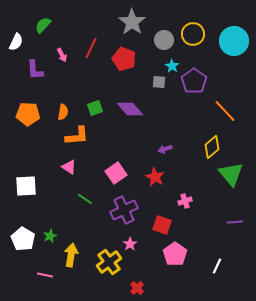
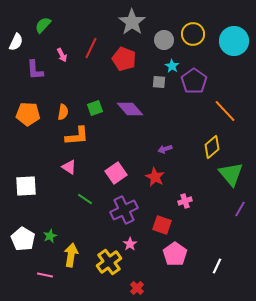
purple line: moved 5 px right, 13 px up; rotated 56 degrees counterclockwise
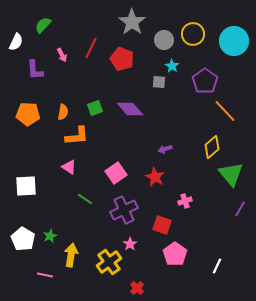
red pentagon: moved 2 px left
purple pentagon: moved 11 px right
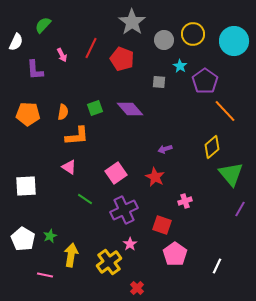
cyan star: moved 8 px right
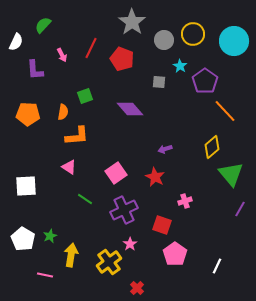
green square: moved 10 px left, 12 px up
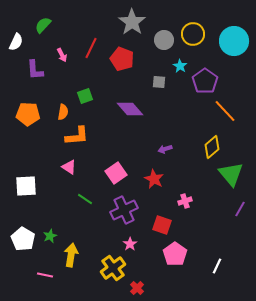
red star: moved 1 px left, 2 px down
yellow cross: moved 4 px right, 6 px down
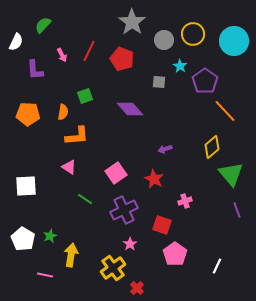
red line: moved 2 px left, 3 px down
purple line: moved 3 px left, 1 px down; rotated 49 degrees counterclockwise
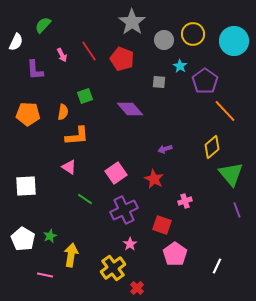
red line: rotated 60 degrees counterclockwise
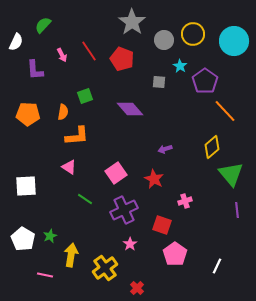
purple line: rotated 14 degrees clockwise
yellow cross: moved 8 px left
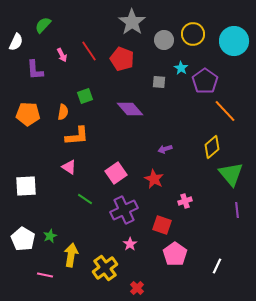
cyan star: moved 1 px right, 2 px down
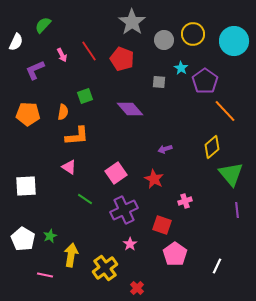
purple L-shape: rotated 70 degrees clockwise
